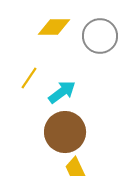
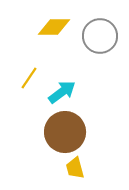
yellow trapezoid: rotated 10 degrees clockwise
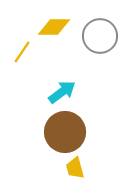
yellow line: moved 7 px left, 26 px up
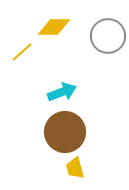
gray circle: moved 8 px right
yellow line: rotated 15 degrees clockwise
cyan arrow: rotated 16 degrees clockwise
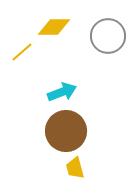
brown circle: moved 1 px right, 1 px up
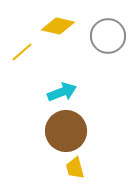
yellow diamond: moved 4 px right, 1 px up; rotated 12 degrees clockwise
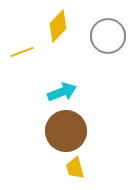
yellow diamond: rotated 60 degrees counterclockwise
yellow line: rotated 20 degrees clockwise
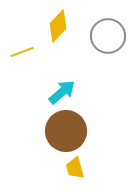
cyan arrow: rotated 20 degrees counterclockwise
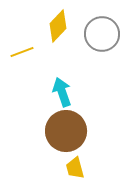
gray circle: moved 6 px left, 2 px up
cyan arrow: rotated 68 degrees counterclockwise
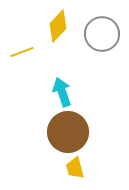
brown circle: moved 2 px right, 1 px down
